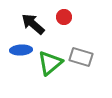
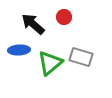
blue ellipse: moved 2 px left
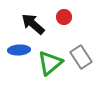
gray rectangle: rotated 40 degrees clockwise
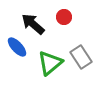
blue ellipse: moved 2 px left, 3 px up; rotated 50 degrees clockwise
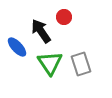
black arrow: moved 8 px right, 7 px down; rotated 15 degrees clockwise
gray rectangle: moved 7 px down; rotated 15 degrees clockwise
green triangle: rotated 24 degrees counterclockwise
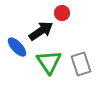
red circle: moved 2 px left, 4 px up
black arrow: rotated 90 degrees clockwise
green triangle: moved 1 px left, 1 px up
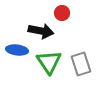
black arrow: rotated 45 degrees clockwise
blue ellipse: moved 3 px down; rotated 40 degrees counterclockwise
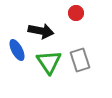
red circle: moved 14 px right
blue ellipse: rotated 55 degrees clockwise
gray rectangle: moved 1 px left, 4 px up
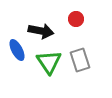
red circle: moved 6 px down
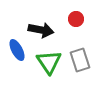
black arrow: moved 1 px up
